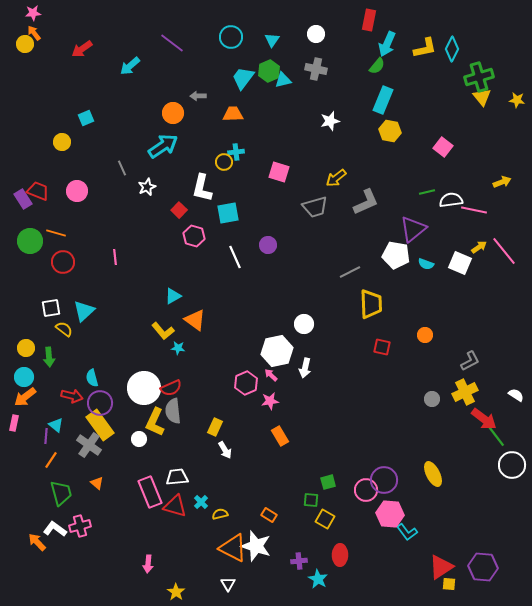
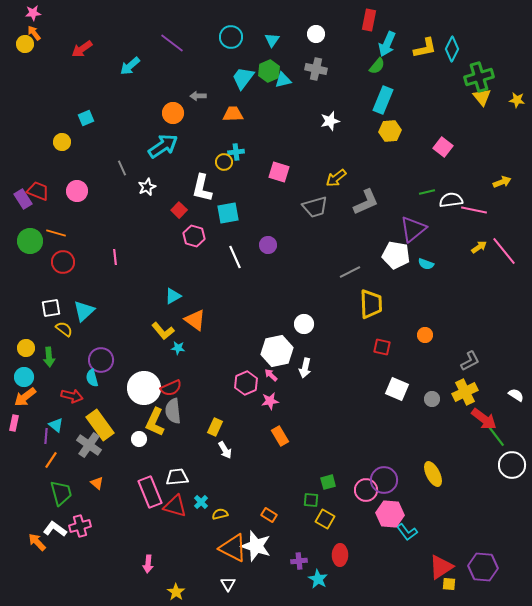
yellow hexagon at (390, 131): rotated 15 degrees counterclockwise
white square at (460, 263): moved 63 px left, 126 px down
purple circle at (100, 403): moved 1 px right, 43 px up
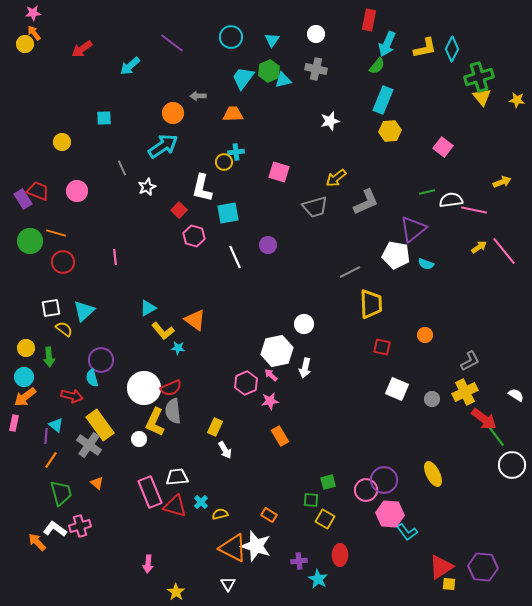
cyan square at (86, 118): moved 18 px right; rotated 21 degrees clockwise
cyan triangle at (173, 296): moved 25 px left, 12 px down
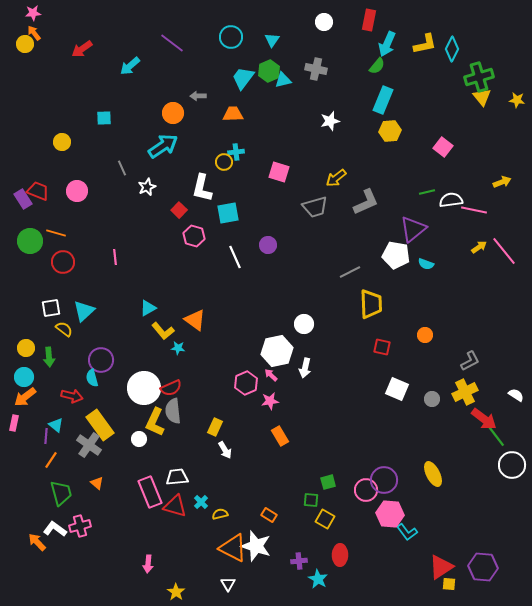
white circle at (316, 34): moved 8 px right, 12 px up
yellow L-shape at (425, 48): moved 4 px up
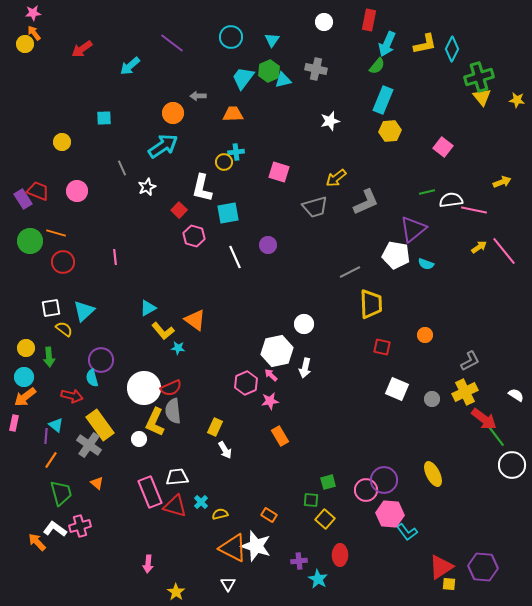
yellow square at (325, 519): rotated 12 degrees clockwise
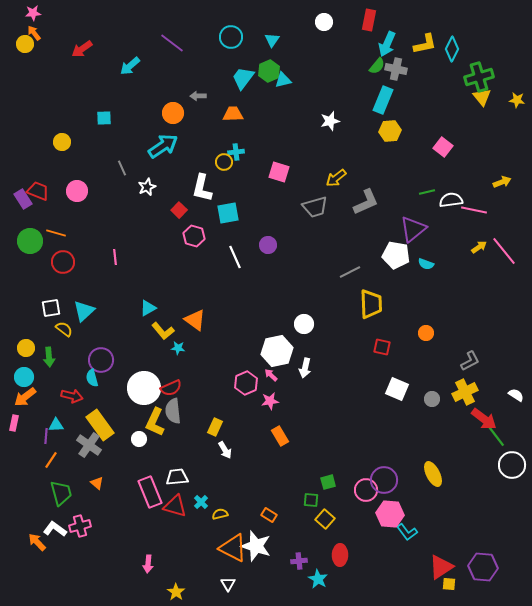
gray cross at (316, 69): moved 80 px right
orange circle at (425, 335): moved 1 px right, 2 px up
cyan triangle at (56, 425): rotated 42 degrees counterclockwise
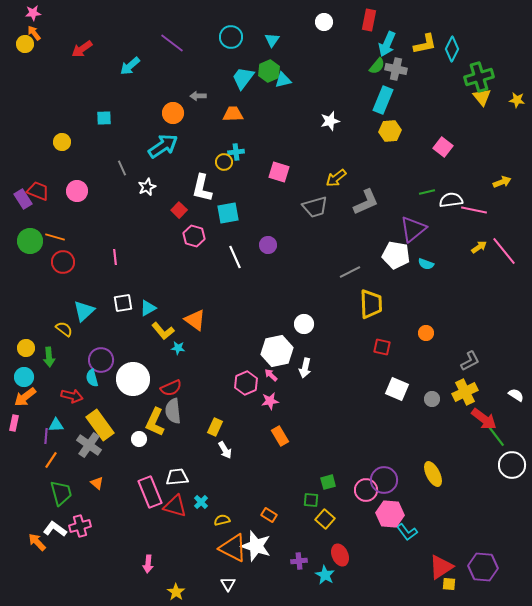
orange line at (56, 233): moved 1 px left, 4 px down
white square at (51, 308): moved 72 px right, 5 px up
white circle at (144, 388): moved 11 px left, 9 px up
yellow semicircle at (220, 514): moved 2 px right, 6 px down
red ellipse at (340, 555): rotated 25 degrees counterclockwise
cyan star at (318, 579): moved 7 px right, 4 px up
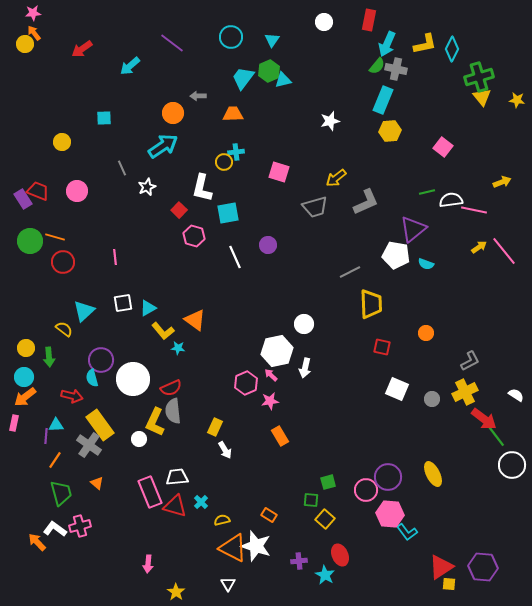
orange line at (51, 460): moved 4 px right
purple circle at (384, 480): moved 4 px right, 3 px up
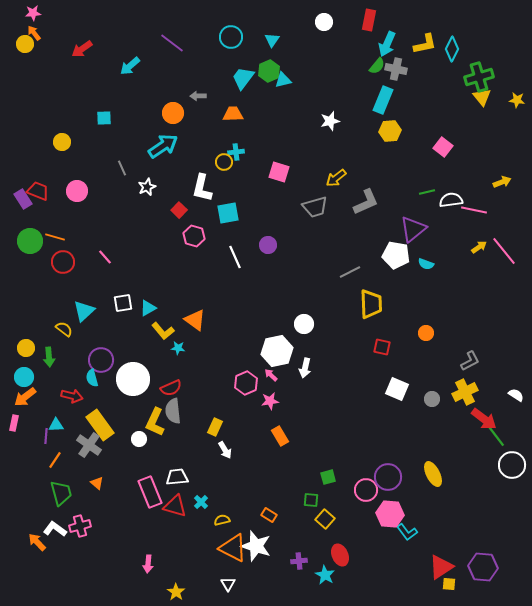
pink line at (115, 257): moved 10 px left; rotated 35 degrees counterclockwise
green square at (328, 482): moved 5 px up
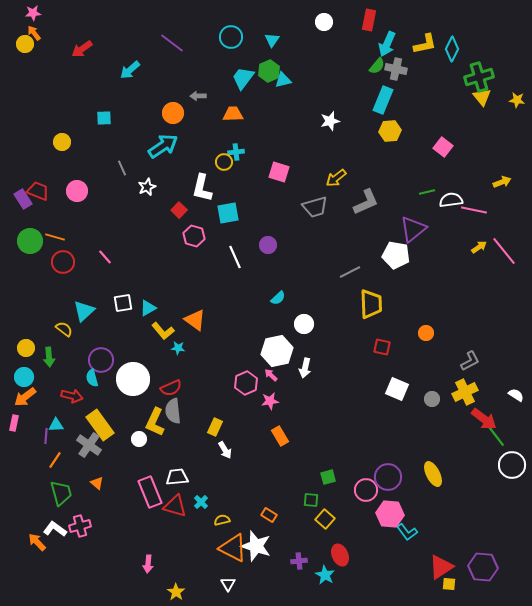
cyan arrow at (130, 66): moved 4 px down
cyan semicircle at (426, 264): moved 148 px left, 34 px down; rotated 63 degrees counterclockwise
